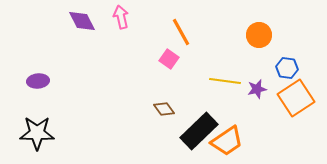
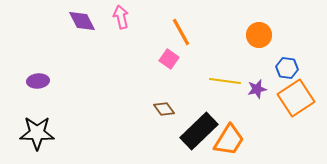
orange trapezoid: moved 2 px right, 1 px up; rotated 24 degrees counterclockwise
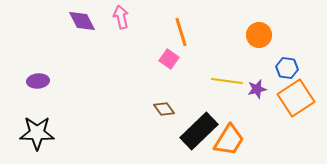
orange line: rotated 12 degrees clockwise
yellow line: moved 2 px right
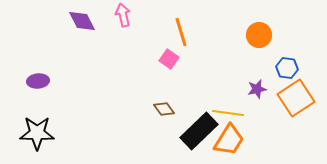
pink arrow: moved 2 px right, 2 px up
yellow line: moved 1 px right, 32 px down
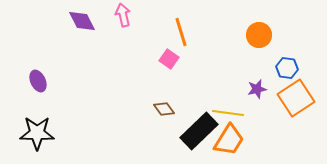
purple ellipse: rotated 70 degrees clockwise
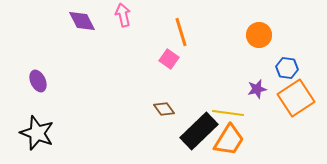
black star: rotated 20 degrees clockwise
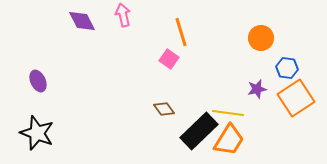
orange circle: moved 2 px right, 3 px down
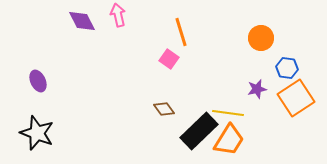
pink arrow: moved 5 px left
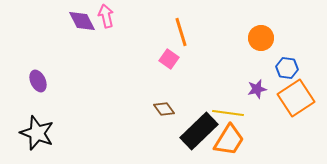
pink arrow: moved 12 px left, 1 px down
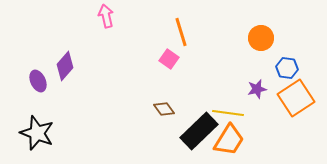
purple diamond: moved 17 px left, 45 px down; rotated 68 degrees clockwise
